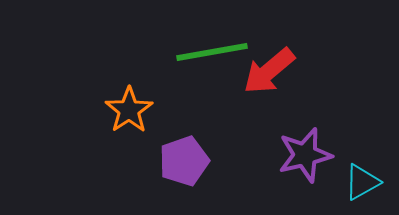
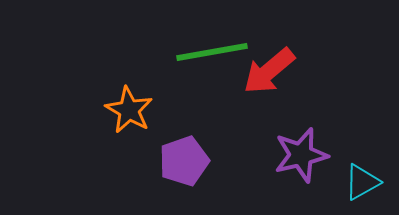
orange star: rotated 9 degrees counterclockwise
purple star: moved 4 px left
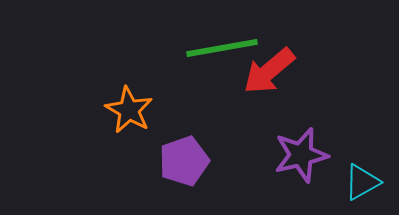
green line: moved 10 px right, 4 px up
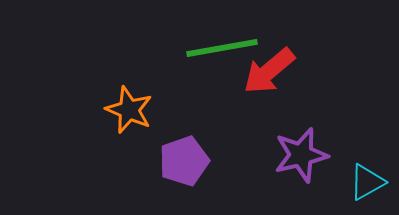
orange star: rotated 6 degrees counterclockwise
cyan triangle: moved 5 px right
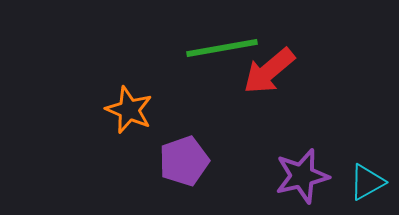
purple star: moved 1 px right, 21 px down
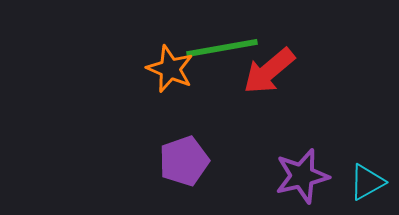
orange star: moved 41 px right, 41 px up
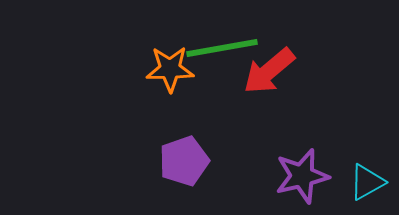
orange star: rotated 24 degrees counterclockwise
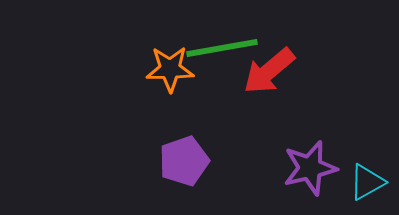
purple star: moved 8 px right, 8 px up
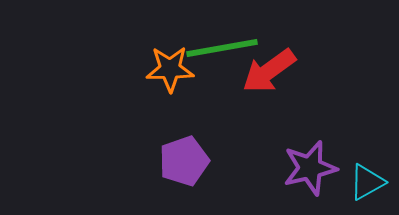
red arrow: rotated 4 degrees clockwise
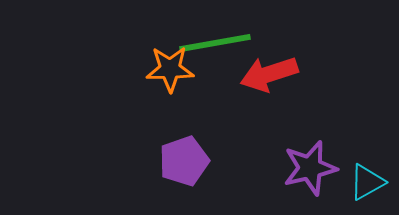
green line: moved 7 px left, 5 px up
red arrow: moved 3 px down; rotated 18 degrees clockwise
